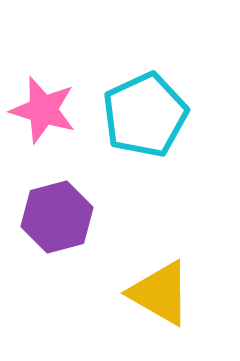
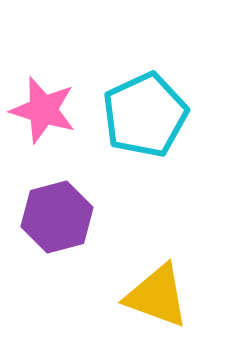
yellow triangle: moved 3 px left, 3 px down; rotated 10 degrees counterclockwise
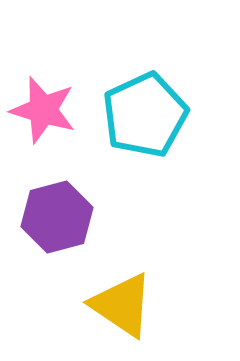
yellow triangle: moved 35 px left, 9 px down; rotated 14 degrees clockwise
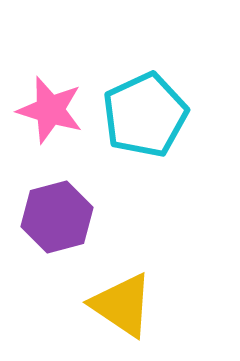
pink star: moved 7 px right
